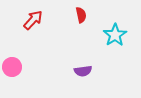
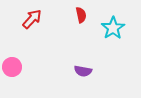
red arrow: moved 1 px left, 1 px up
cyan star: moved 2 px left, 7 px up
purple semicircle: rotated 18 degrees clockwise
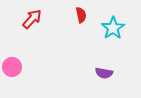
purple semicircle: moved 21 px right, 2 px down
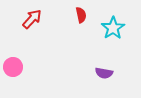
pink circle: moved 1 px right
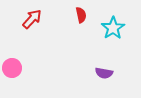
pink circle: moved 1 px left, 1 px down
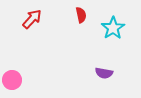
pink circle: moved 12 px down
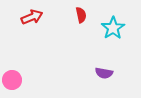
red arrow: moved 2 px up; rotated 25 degrees clockwise
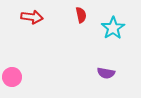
red arrow: rotated 30 degrees clockwise
purple semicircle: moved 2 px right
pink circle: moved 3 px up
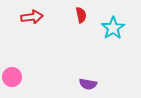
red arrow: rotated 15 degrees counterclockwise
purple semicircle: moved 18 px left, 11 px down
